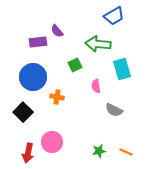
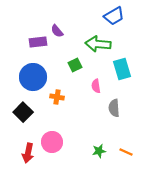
gray semicircle: moved 2 px up; rotated 60 degrees clockwise
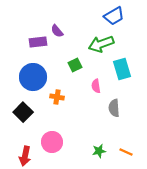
green arrow: moved 3 px right; rotated 25 degrees counterclockwise
red arrow: moved 3 px left, 3 px down
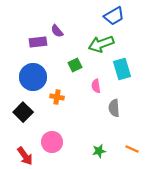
orange line: moved 6 px right, 3 px up
red arrow: rotated 48 degrees counterclockwise
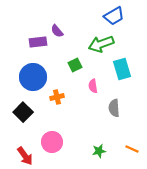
pink semicircle: moved 3 px left
orange cross: rotated 24 degrees counterclockwise
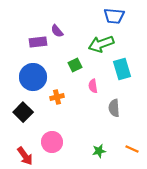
blue trapezoid: rotated 35 degrees clockwise
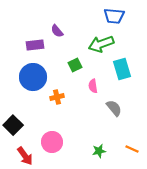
purple rectangle: moved 3 px left, 3 px down
gray semicircle: rotated 144 degrees clockwise
black square: moved 10 px left, 13 px down
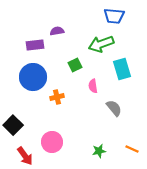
purple semicircle: rotated 120 degrees clockwise
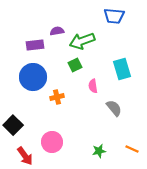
green arrow: moved 19 px left, 3 px up
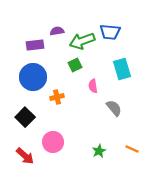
blue trapezoid: moved 4 px left, 16 px down
black square: moved 12 px right, 8 px up
pink circle: moved 1 px right
green star: rotated 16 degrees counterclockwise
red arrow: rotated 12 degrees counterclockwise
